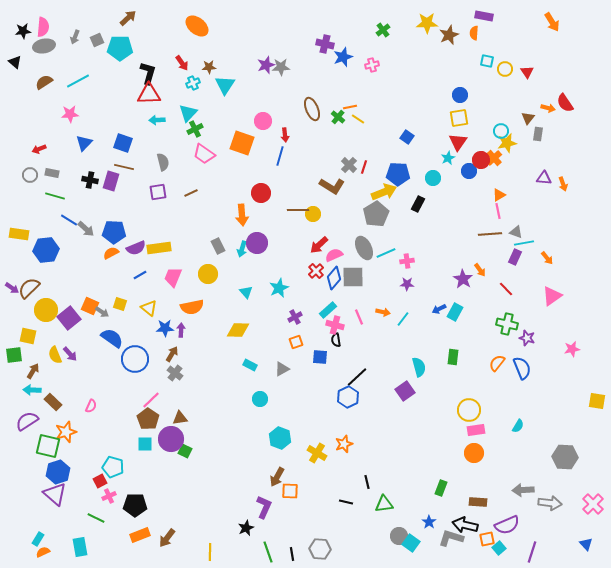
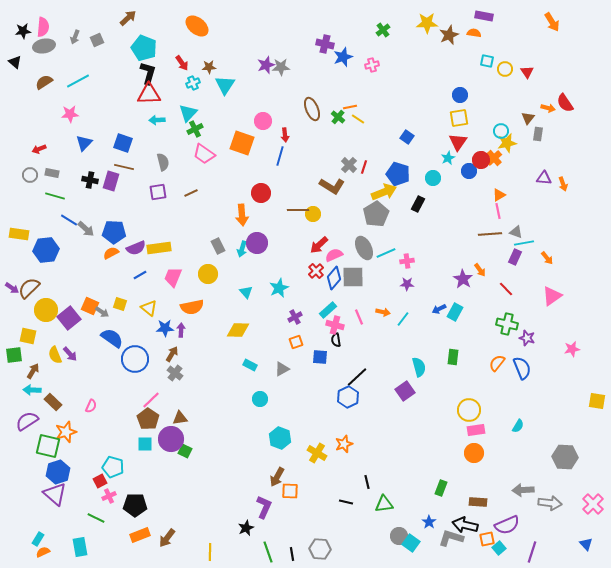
orange semicircle at (474, 33): rotated 96 degrees clockwise
cyan pentagon at (120, 48): moved 24 px right; rotated 20 degrees clockwise
blue pentagon at (398, 174): rotated 15 degrees clockwise
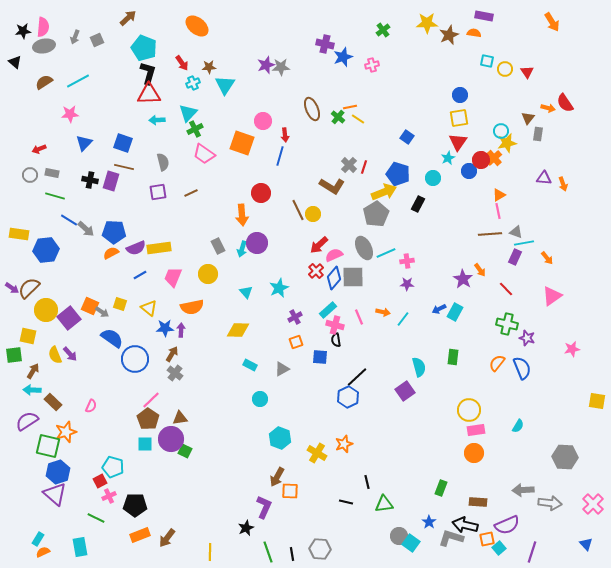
brown line at (298, 210): rotated 65 degrees clockwise
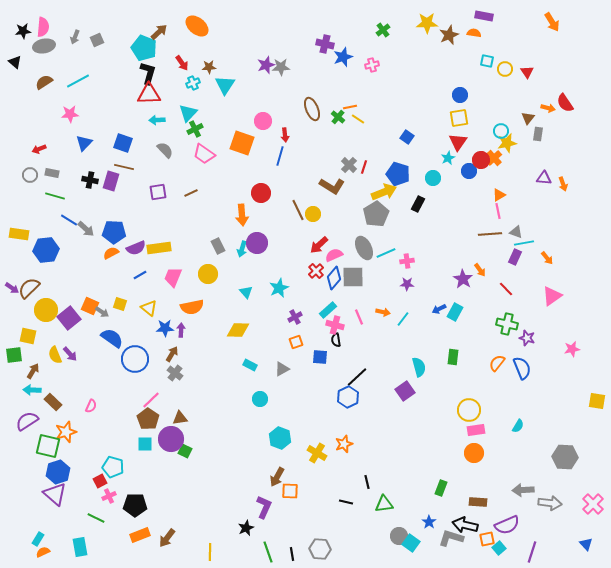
brown arrow at (128, 18): moved 31 px right, 14 px down
gray semicircle at (163, 162): moved 2 px right, 12 px up; rotated 30 degrees counterclockwise
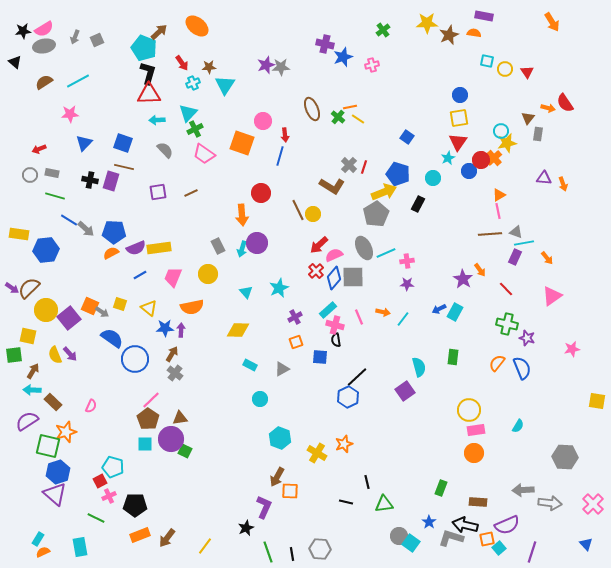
pink semicircle at (43, 27): moved 1 px right, 2 px down; rotated 54 degrees clockwise
yellow line at (210, 552): moved 5 px left, 6 px up; rotated 36 degrees clockwise
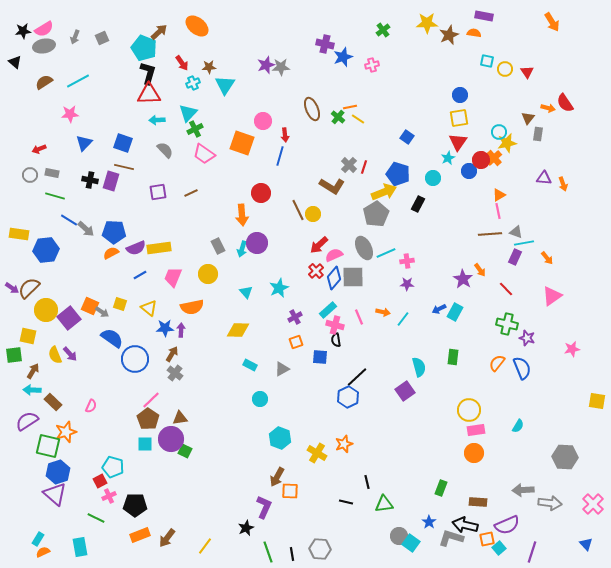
gray square at (97, 40): moved 5 px right, 2 px up
cyan circle at (501, 131): moved 2 px left, 1 px down
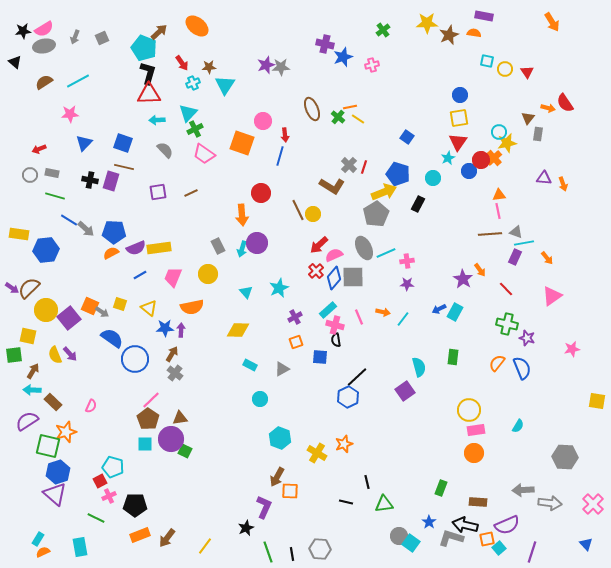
orange triangle at (499, 195): rotated 24 degrees clockwise
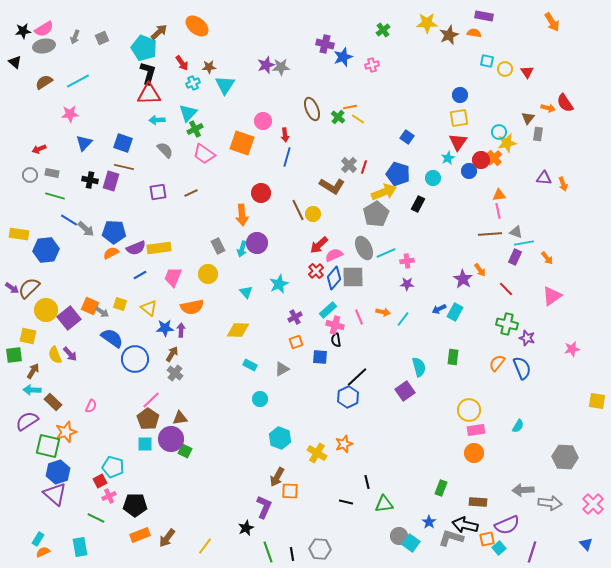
blue line at (280, 156): moved 7 px right, 1 px down
cyan star at (279, 288): moved 4 px up
